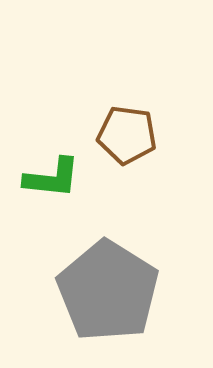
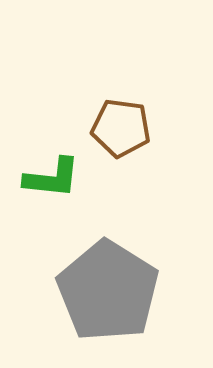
brown pentagon: moved 6 px left, 7 px up
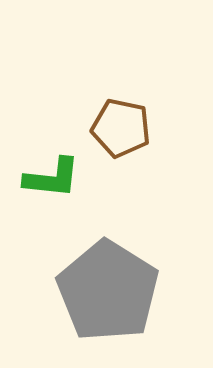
brown pentagon: rotated 4 degrees clockwise
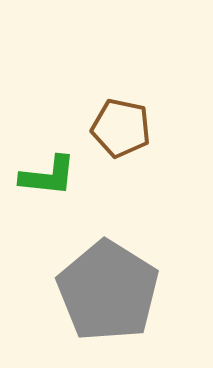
green L-shape: moved 4 px left, 2 px up
